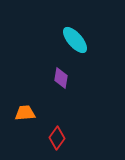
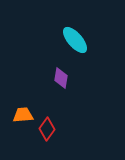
orange trapezoid: moved 2 px left, 2 px down
red diamond: moved 10 px left, 9 px up
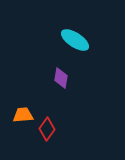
cyan ellipse: rotated 16 degrees counterclockwise
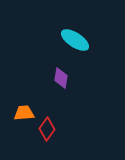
orange trapezoid: moved 1 px right, 2 px up
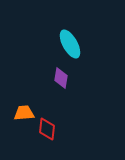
cyan ellipse: moved 5 px left, 4 px down; rotated 28 degrees clockwise
red diamond: rotated 30 degrees counterclockwise
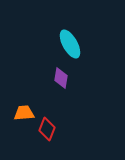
red diamond: rotated 15 degrees clockwise
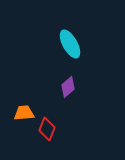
purple diamond: moved 7 px right, 9 px down; rotated 40 degrees clockwise
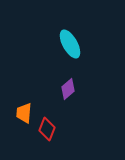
purple diamond: moved 2 px down
orange trapezoid: rotated 80 degrees counterclockwise
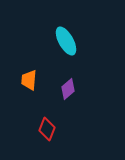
cyan ellipse: moved 4 px left, 3 px up
orange trapezoid: moved 5 px right, 33 px up
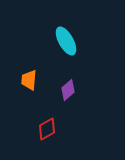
purple diamond: moved 1 px down
red diamond: rotated 40 degrees clockwise
